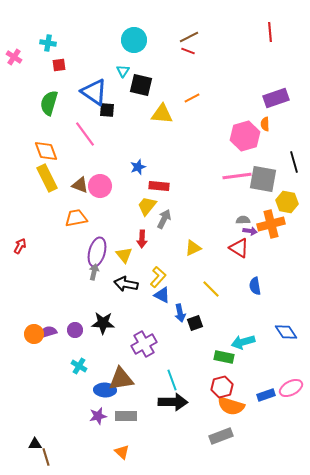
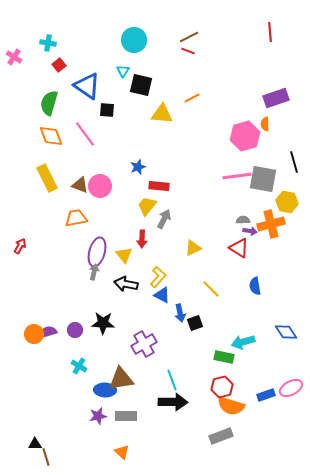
red square at (59, 65): rotated 32 degrees counterclockwise
blue triangle at (94, 92): moved 7 px left, 6 px up
orange diamond at (46, 151): moved 5 px right, 15 px up
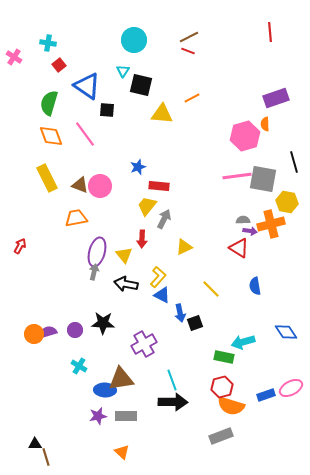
yellow triangle at (193, 248): moved 9 px left, 1 px up
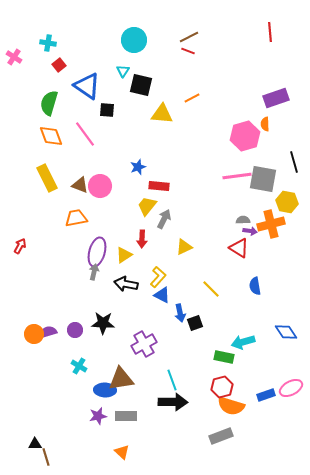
yellow triangle at (124, 255): rotated 36 degrees clockwise
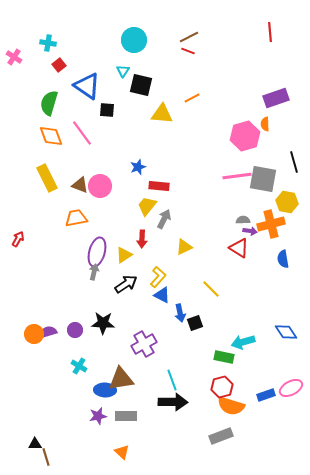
pink line at (85, 134): moved 3 px left, 1 px up
red arrow at (20, 246): moved 2 px left, 7 px up
black arrow at (126, 284): rotated 135 degrees clockwise
blue semicircle at (255, 286): moved 28 px right, 27 px up
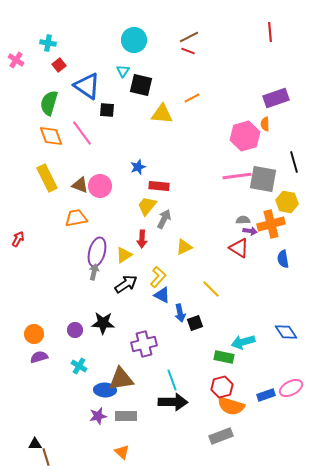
pink cross at (14, 57): moved 2 px right, 3 px down
purple semicircle at (48, 332): moved 9 px left, 25 px down
purple cross at (144, 344): rotated 15 degrees clockwise
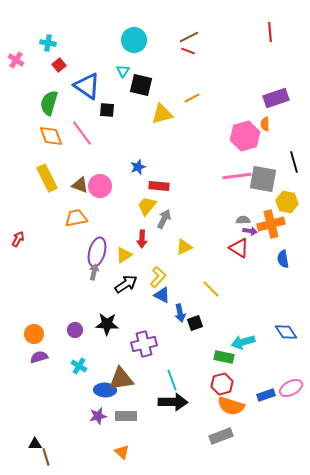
yellow triangle at (162, 114): rotated 20 degrees counterclockwise
black star at (103, 323): moved 4 px right, 1 px down
red hexagon at (222, 387): moved 3 px up
